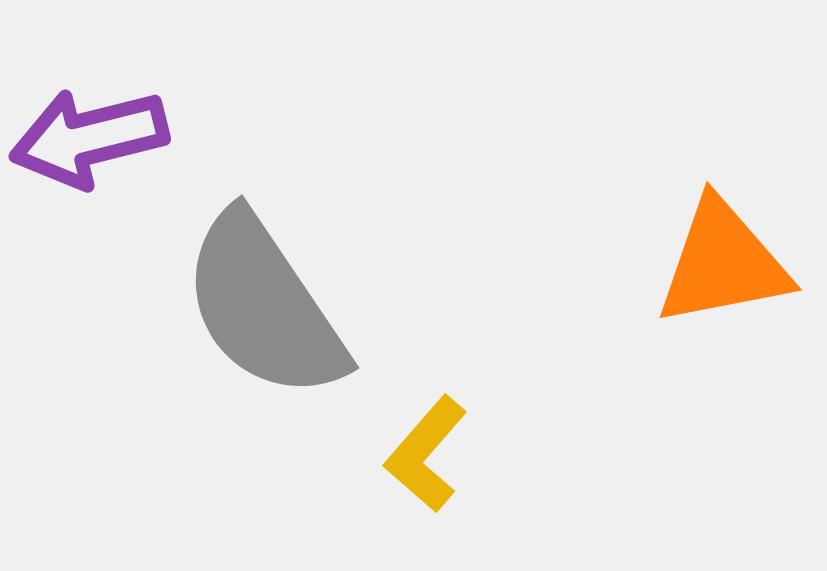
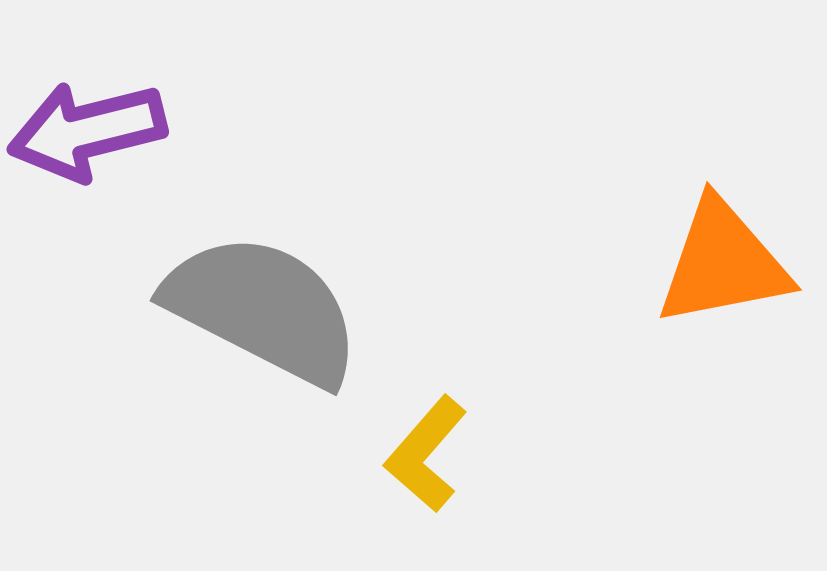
purple arrow: moved 2 px left, 7 px up
gray semicircle: moved 1 px left, 3 px down; rotated 151 degrees clockwise
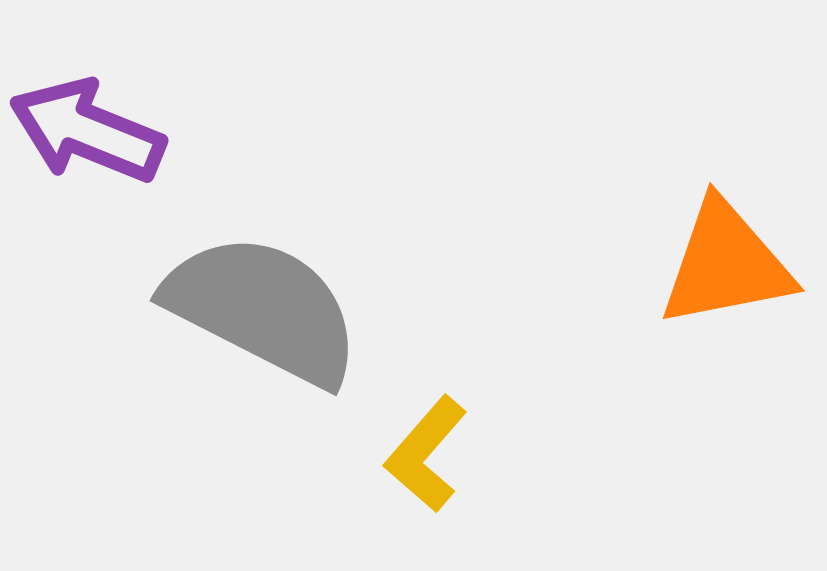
purple arrow: rotated 36 degrees clockwise
orange triangle: moved 3 px right, 1 px down
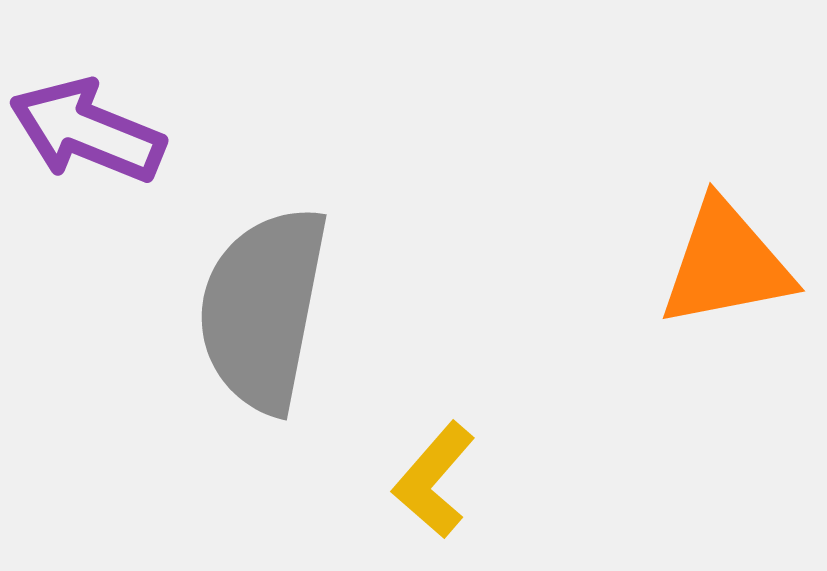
gray semicircle: rotated 106 degrees counterclockwise
yellow L-shape: moved 8 px right, 26 px down
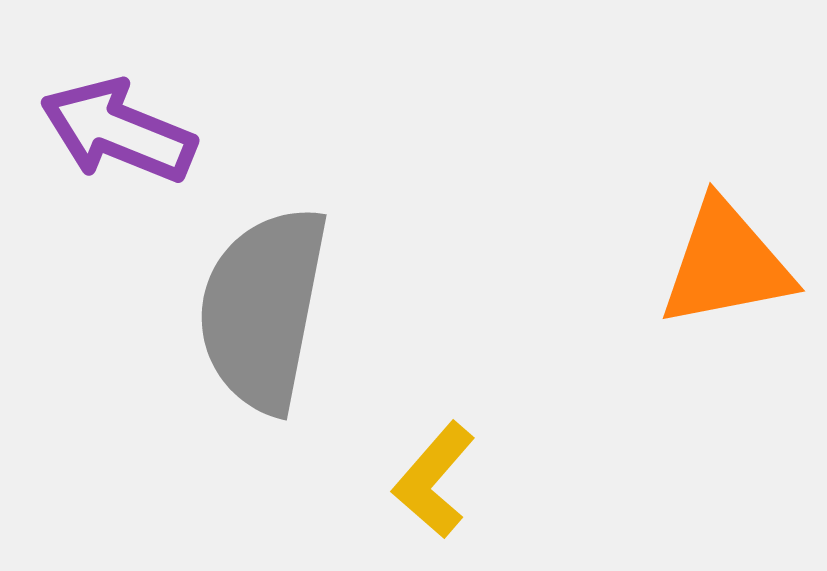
purple arrow: moved 31 px right
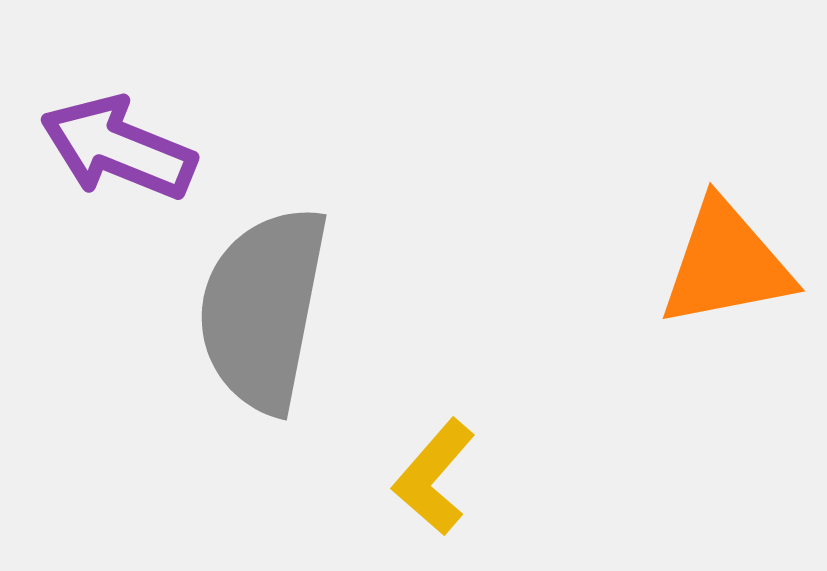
purple arrow: moved 17 px down
yellow L-shape: moved 3 px up
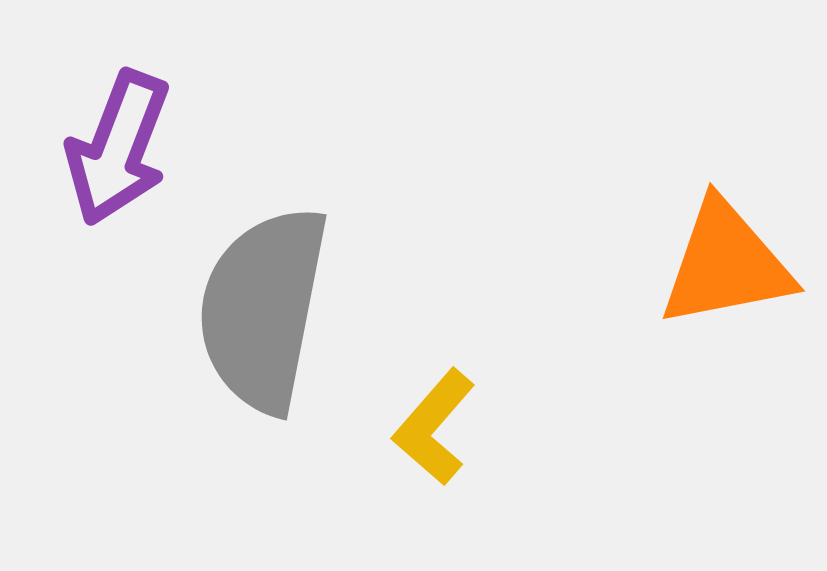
purple arrow: rotated 91 degrees counterclockwise
yellow L-shape: moved 50 px up
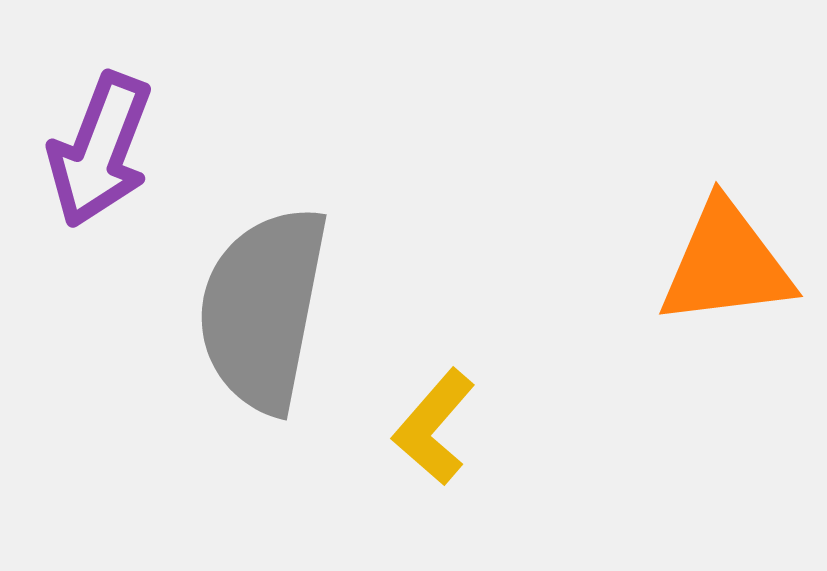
purple arrow: moved 18 px left, 2 px down
orange triangle: rotated 4 degrees clockwise
